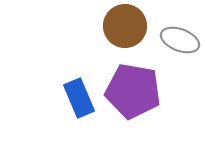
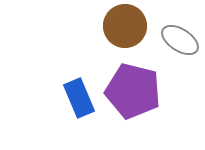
gray ellipse: rotated 12 degrees clockwise
purple pentagon: rotated 4 degrees clockwise
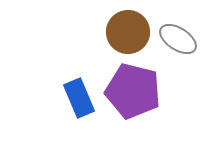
brown circle: moved 3 px right, 6 px down
gray ellipse: moved 2 px left, 1 px up
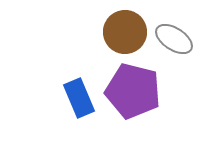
brown circle: moved 3 px left
gray ellipse: moved 4 px left
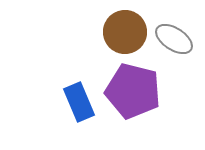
blue rectangle: moved 4 px down
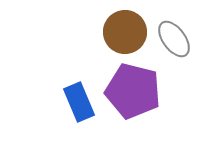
gray ellipse: rotated 21 degrees clockwise
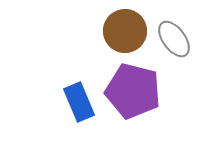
brown circle: moved 1 px up
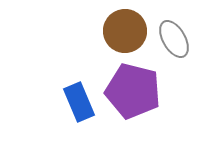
gray ellipse: rotated 6 degrees clockwise
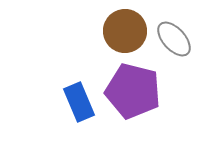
gray ellipse: rotated 12 degrees counterclockwise
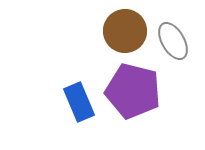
gray ellipse: moved 1 px left, 2 px down; rotated 12 degrees clockwise
